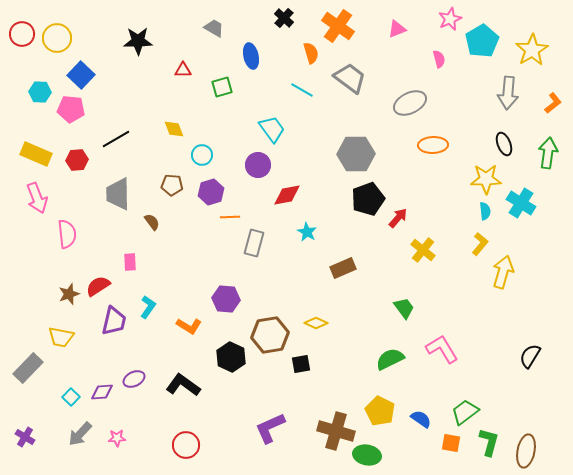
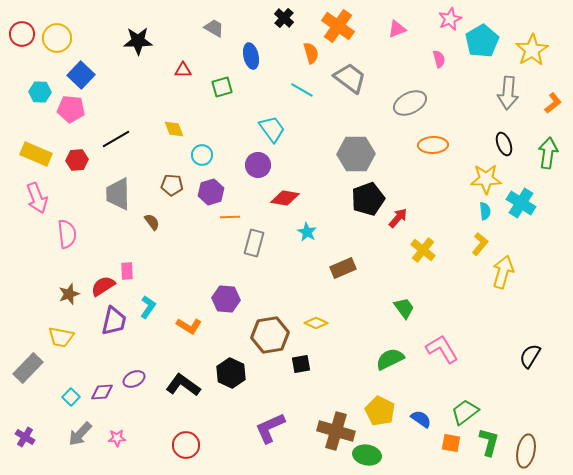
red diamond at (287, 195): moved 2 px left, 3 px down; rotated 20 degrees clockwise
pink rectangle at (130, 262): moved 3 px left, 9 px down
red semicircle at (98, 286): moved 5 px right
black hexagon at (231, 357): moved 16 px down
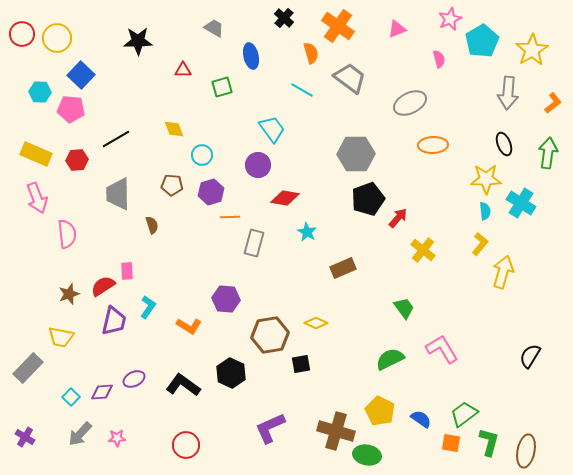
brown semicircle at (152, 222): moved 3 px down; rotated 18 degrees clockwise
green trapezoid at (465, 412): moved 1 px left, 2 px down
